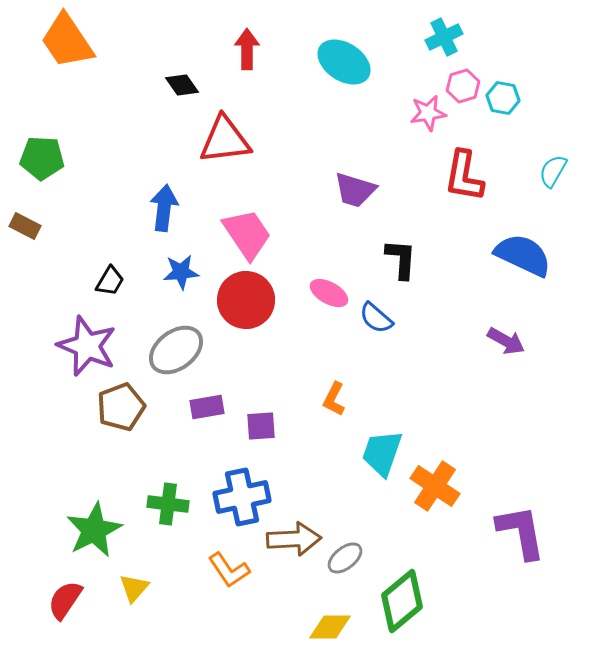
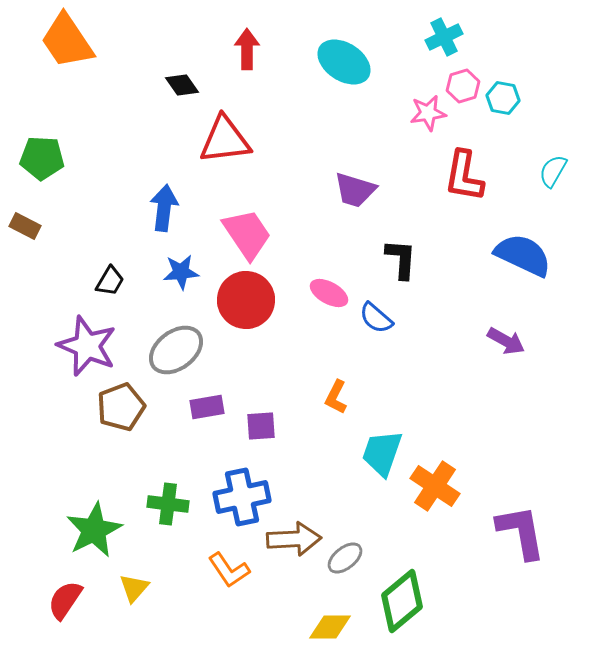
orange L-shape at (334, 399): moved 2 px right, 2 px up
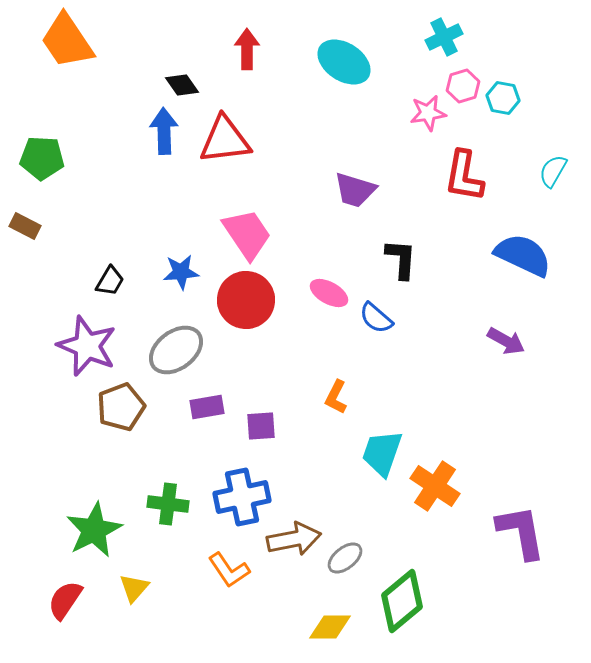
blue arrow at (164, 208): moved 77 px up; rotated 9 degrees counterclockwise
brown arrow at (294, 539): rotated 8 degrees counterclockwise
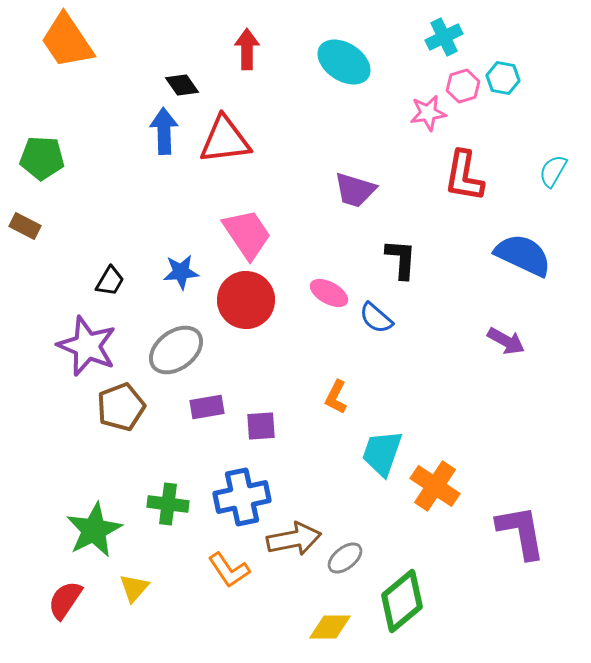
cyan hexagon at (503, 98): moved 20 px up
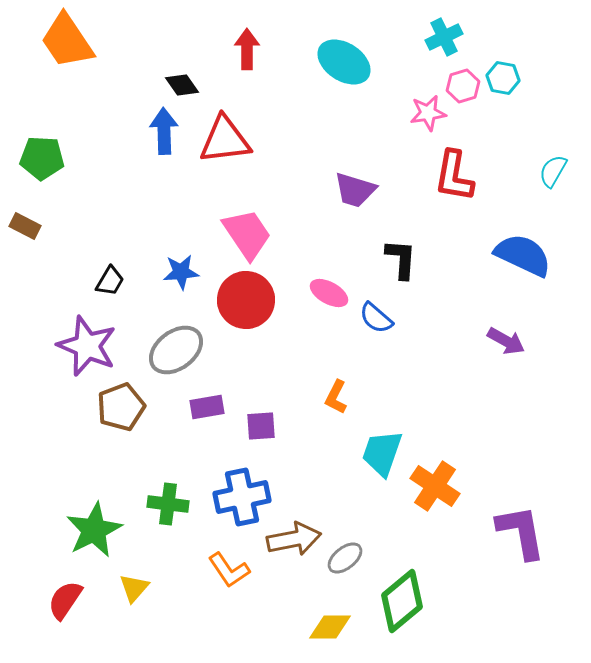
red L-shape at (464, 176): moved 10 px left
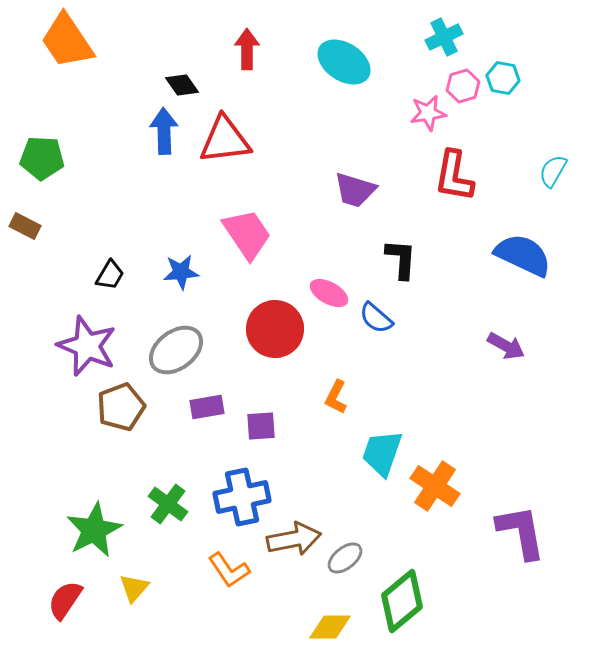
black trapezoid at (110, 281): moved 6 px up
red circle at (246, 300): moved 29 px right, 29 px down
purple arrow at (506, 341): moved 5 px down
green cross at (168, 504): rotated 30 degrees clockwise
